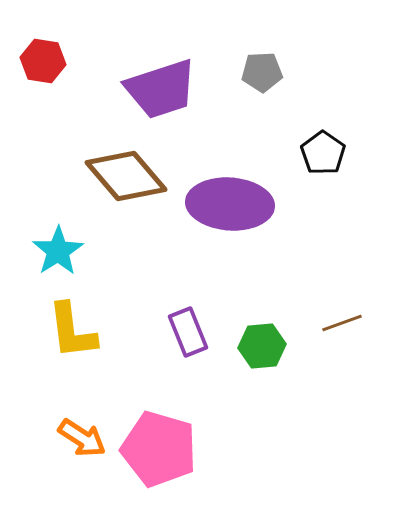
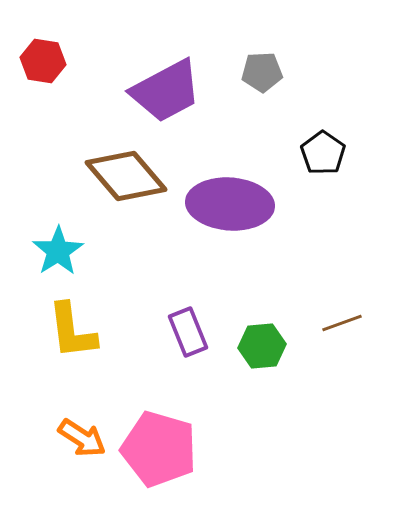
purple trapezoid: moved 5 px right, 2 px down; rotated 10 degrees counterclockwise
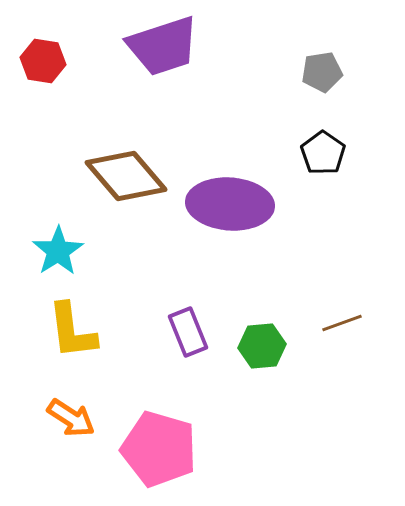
gray pentagon: moved 60 px right; rotated 6 degrees counterclockwise
purple trapezoid: moved 3 px left, 45 px up; rotated 10 degrees clockwise
orange arrow: moved 11 px left, 20 px up
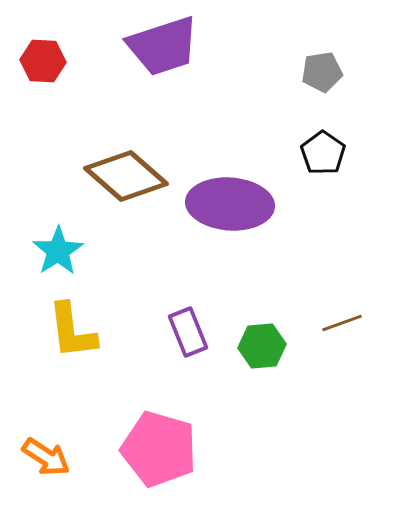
red hexagon: rotated 6 degrees counterclockwise
brown diamond: rotated 8 degrees counterclockwise
orange arrow: moved 25 px left, 39 px down
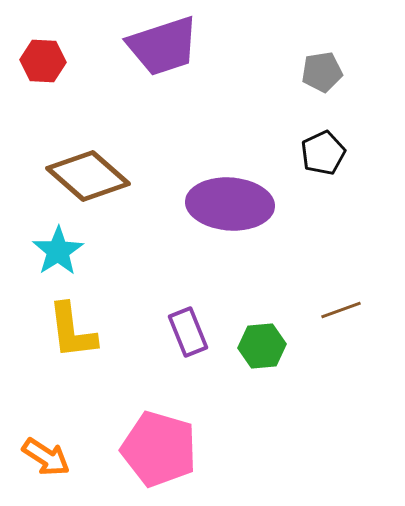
black pentagon: rotated 12 degrees clockwise
brown diamond: moved 38 px left
brown line: moved 1 px left, 13 px up
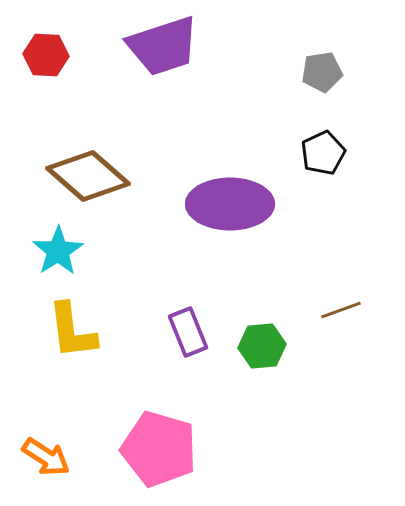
red hexagon: moved 3 px right, 6 px up
purple ellipse: rotated 4 degrees counterclockwise
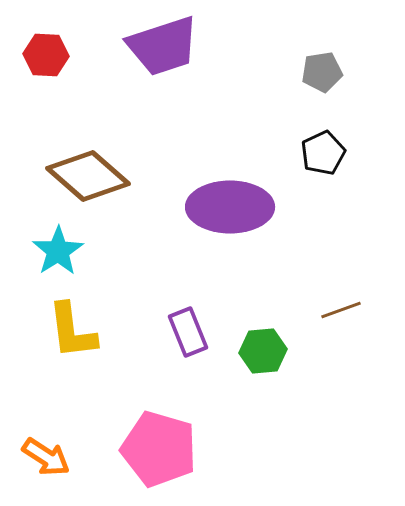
purple ellipse: moved 3 px down
green hexagon: moved 1 px right, 5 px down
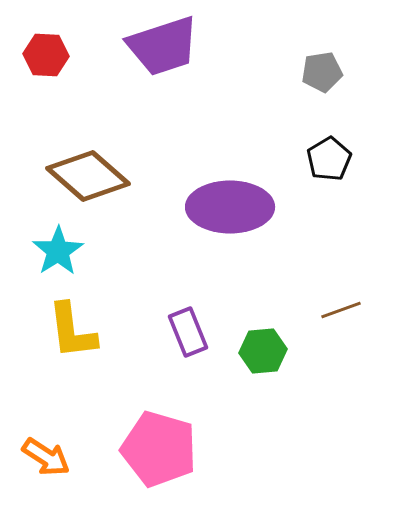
black pentagon: moved 6 px right, 6 px down; rotated 6 degrees counterclockwise
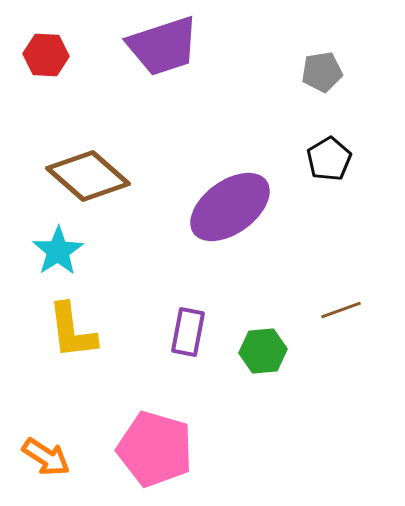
purple ellipse: rotated 36 degrees counterclockwise
purple rectangle: rotated 33 degrees clockwise
pink pentagon: moved 4 px left
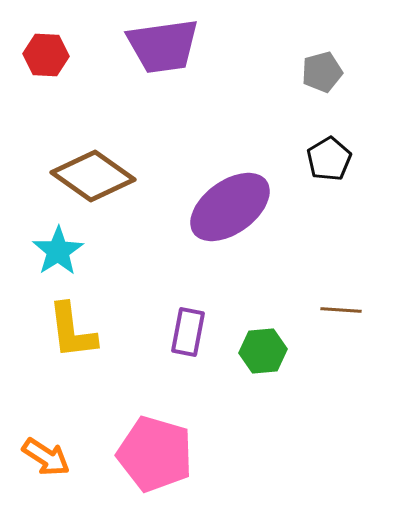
purple trapezoid: rotated 10 degrees clockwise
gray pentagon: rotated 6 degrees counterclockwise
brown diamond: moved 5 px right; rotated 6 degrees counterclockwise
brown line: rotated 24 degrees clockwise
pink pentagon: moved 5 px down
